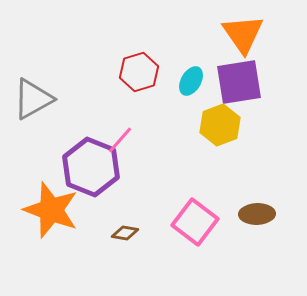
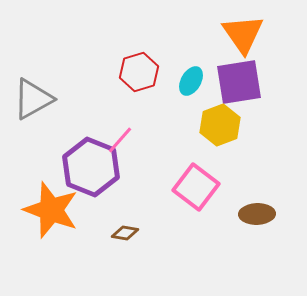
pink square: moved 1 px right, 35 px up
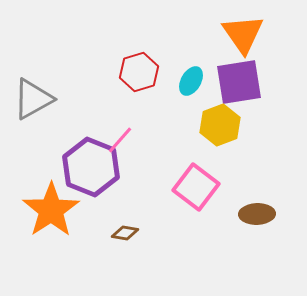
orange star: rotated 18 degrees clockwise
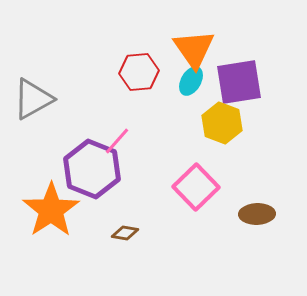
orange triangle: moved 49 px left, 15 px down
red hexagon: rotated 12 degrees clockwise
yellow hexagon: moved 2 px right, 2 px up; rotated 18 degrees counterclockwise
pink line: moved 3 px left, 1 px down
purple hexagon: moved 1 px right, 2 px down
pink square: rotated 9 degrees clockwise
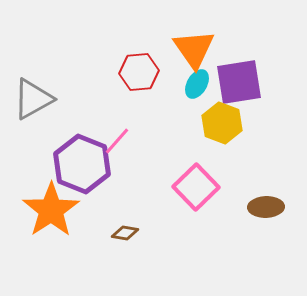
cyan ellipse: moved 6 px right, 3 px down
purple hexagon: moved 10 px left, 5 px up
brown ellipse: moved 9 px right, 7 px up
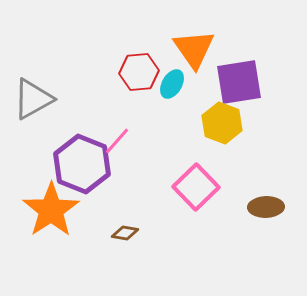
cyan ellipse: moved 25 px left
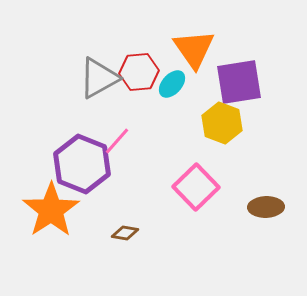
cyan ellipse: rotated 12 degrees clockwise
gray triangle: moved 66 px right, 21 px up
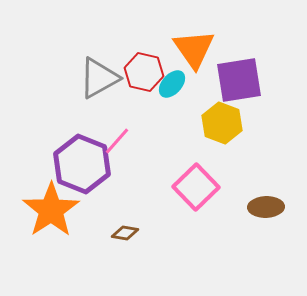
red hexagon: moved 5 px right; rotated 18 degrees clockwise
purple square: moved 2 px up
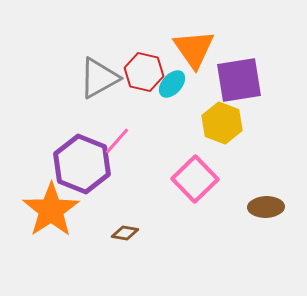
pink square: moved 1 px left, 8 px up
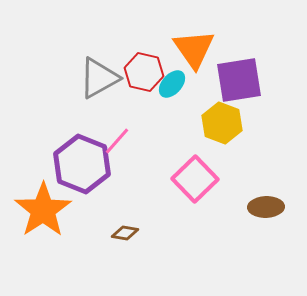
orange star: moved 8 px left
